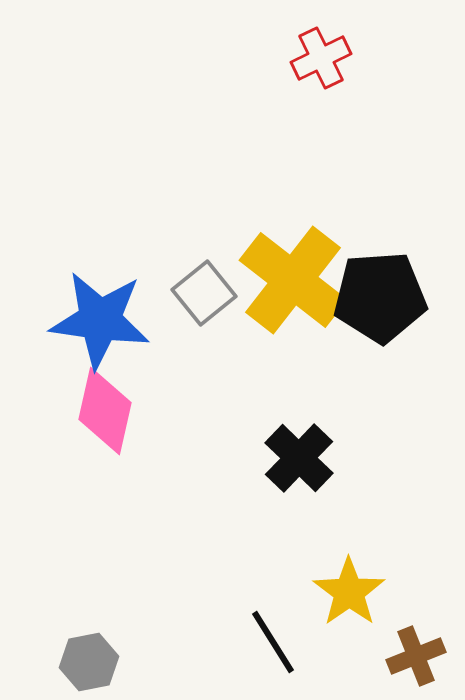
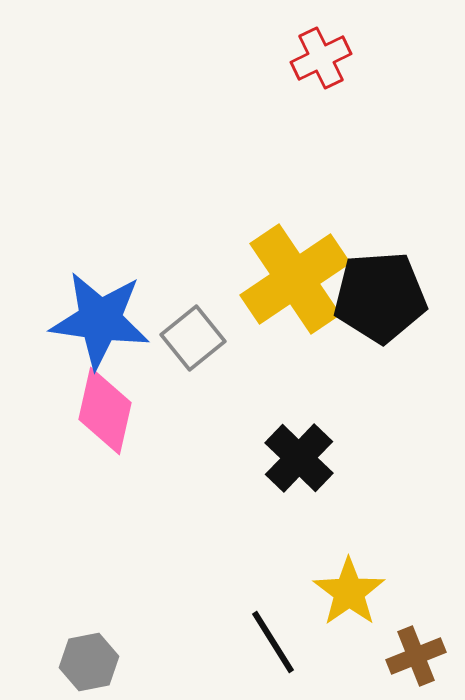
yellow cross: moved 2 px right, 1 px up; rotated 18 degrees clockwise
gray square: moved 11 px left, 45 px down
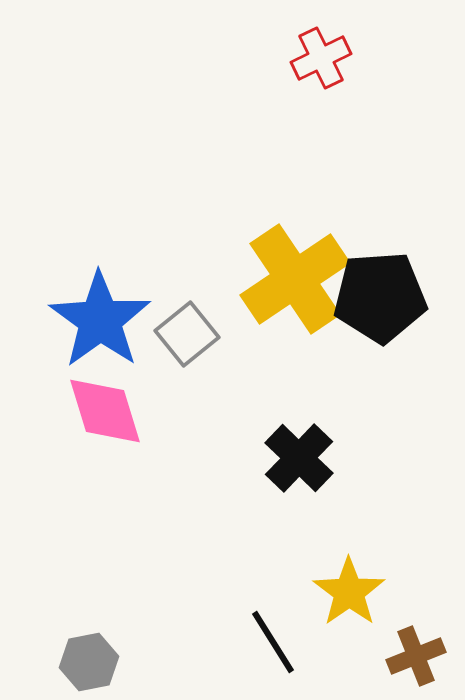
blue star: rotated 28 degrees clockwise
gray square: moved 6 px left, 4 px up
pink diamond: rotated 30 degrees counterclockwise
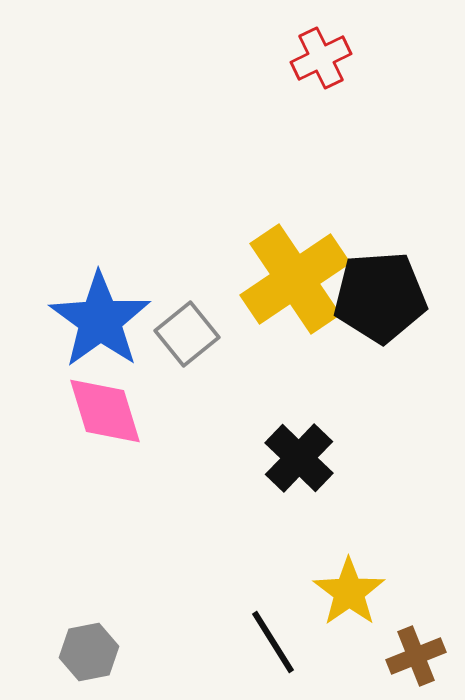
gray hexagon: moved 10 px up
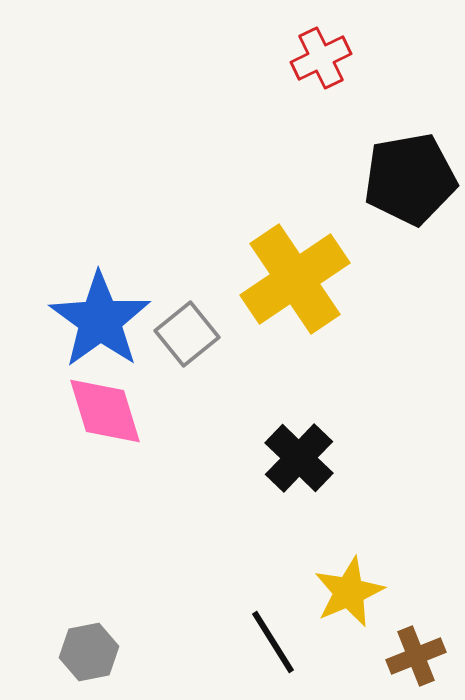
black pentagon: moved 30 px right, 118 px up; rotated 6 degrees counterclockwise
yellow star: rotated 12 degrees clockwise
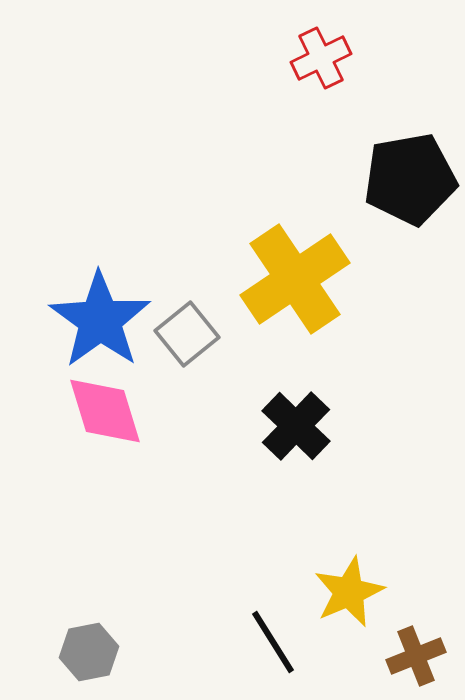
black cross: moved 3 px left, 32 px up
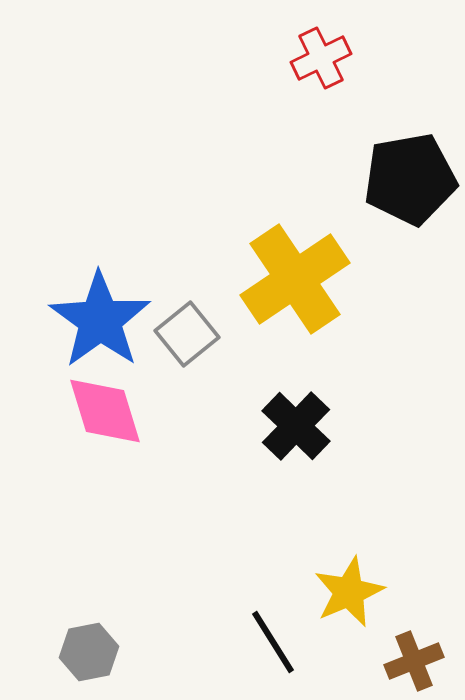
brown cross: moved 2 px left, 5 px down
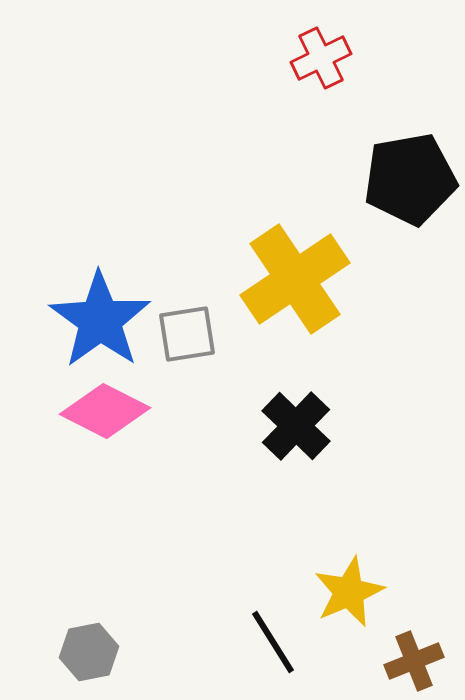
gray square: rotated 30 degrees clockwise
pink diamond: rotated 46 degrees counterclockwise
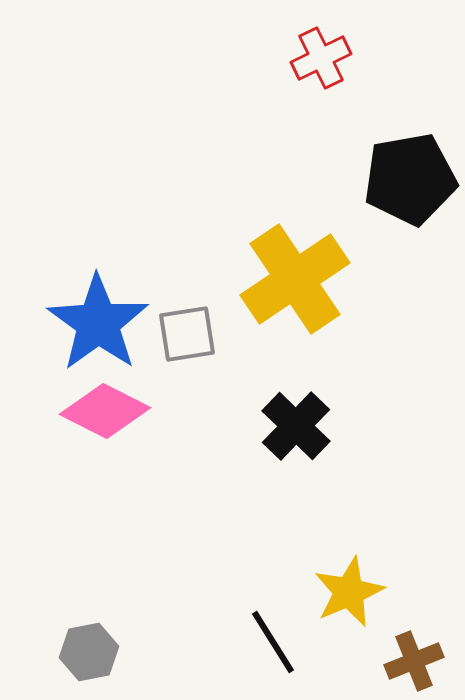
blue star: moved 2 px left, 3 px down
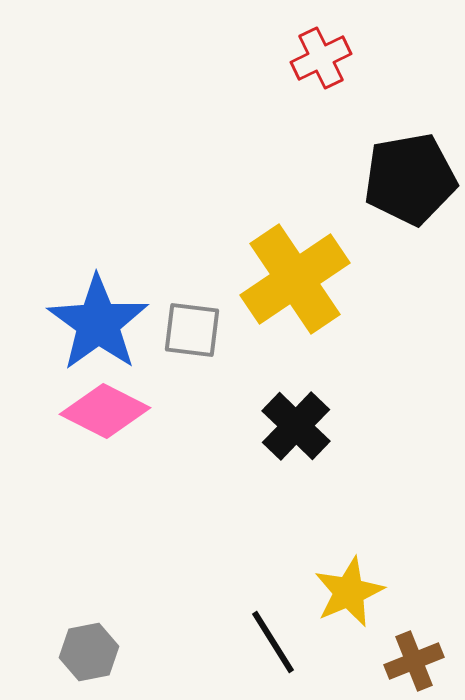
gray square: moved 5 px right, 4 px up; rotated 16 degrees clockwise
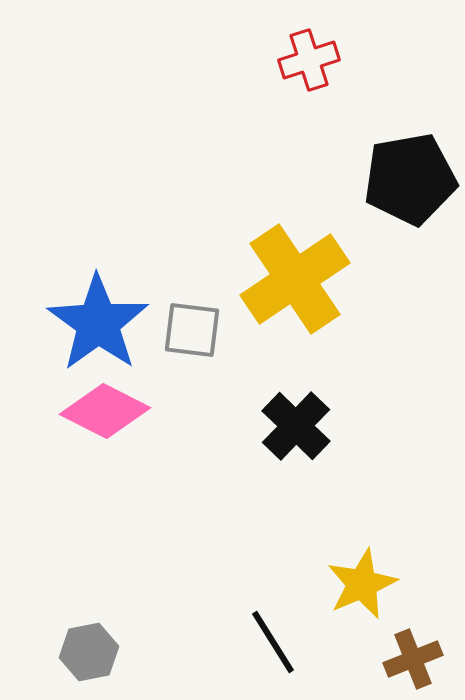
red cross: moved 12 px left, 2 px down; rotated 8 degrees clockwise
yellow star: moved 13 px right, 8 px up
brown cross: moved 1 px left, 2 px up
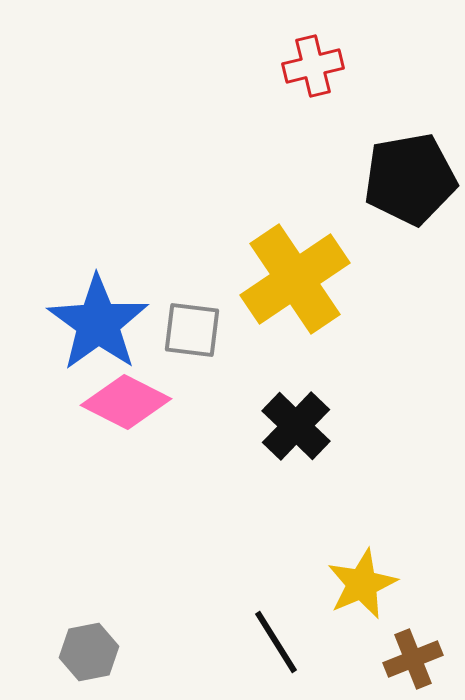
red cross: moved 4 px right, 6 px down; rotated 4 degrees clockwise
pink diamond: moved 21 px right, 9 px up
black line: moved 3 px right
